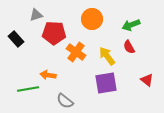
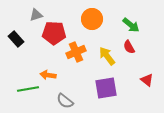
green arrow: rotated 120 degrees counterclockwise
orange cross: rotated 30 degrees clockwise
purple square: moved 5 px down
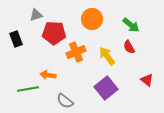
black rectangle: rotated 21 degrees clockwise
purple square: rotated 30 degrees counterclockwise
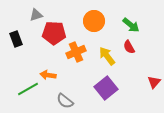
orange circle: moved 2 px right, 2 px down
red triangle: moved 7 px right, 2 px down; rotated 32 degrees clockwise
green line: rotated 20 degrees counterclockwise
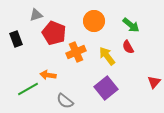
red pentagon: rotated 20 degrees clockwise
red semicircle: moved 1 px left
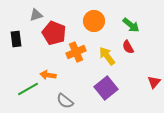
black rectangle: rotated 14 degrees clockwise
